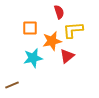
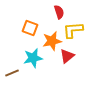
orange square: rotated 21 degrees clockwise
brown line: moved 12 px up
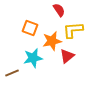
red semicircle: moved 2 px up; rotated 16 degrees counterclockwise
